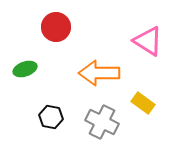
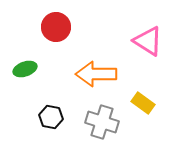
orange arrow: moved 3 px left, 1 px down
gray cross: rotated 8 degrees counterclockwise
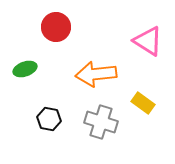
orange arrow: rotated 6 degrees counterclockwise
black hexagon: moved 2 px left, 2 px down
gray cross: moved 1 px left
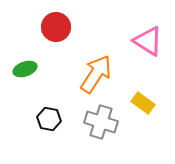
orange arrow: rotated 129 degrees clockwise
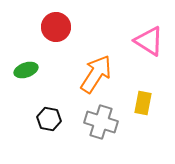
pink triangle: moved 1 px right
green ellipse: moved 1 px right, 1 px down
yellow rectangle: rotated 65 degrees clockwise
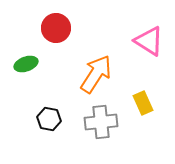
red circle: moved 1 px down
green ellipse: moved 6 px up
yellow rectangle: rotated 35 degrees counterclockwise
gray cross: rotated 24 degrees counterclockwise
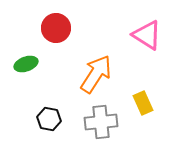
pink triangle: moved 2 px left, 6 px up
